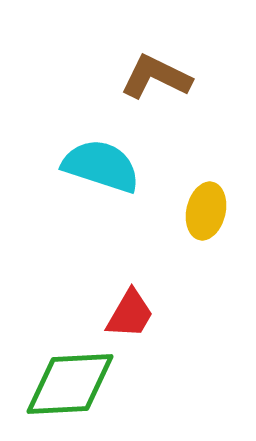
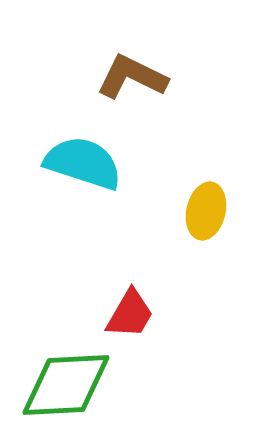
brown L-shape: moved 24 px left
cyan semicircle: moved 18 px left, 3 px up
green diamond: moved 4 px left, 1 px down
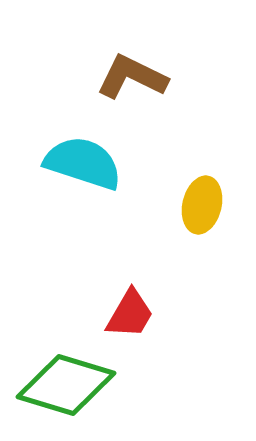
yellow ellipse: moved 4 px left, 6 px up
green diamond: rotated 20 degrees clockwise
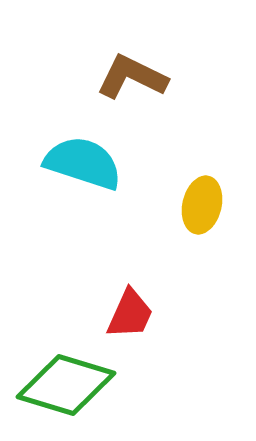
red trapezoid: rotated 6 degrees counterclockwise
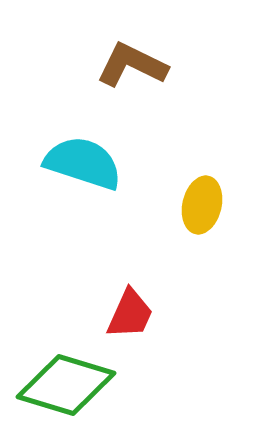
brown L-shape: moved 12 px up
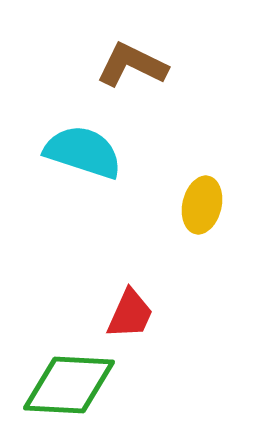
cyan semicircle: moved 11 px up
green diamond: moved 3 px right; rotated 14 degrees counterclockwise
